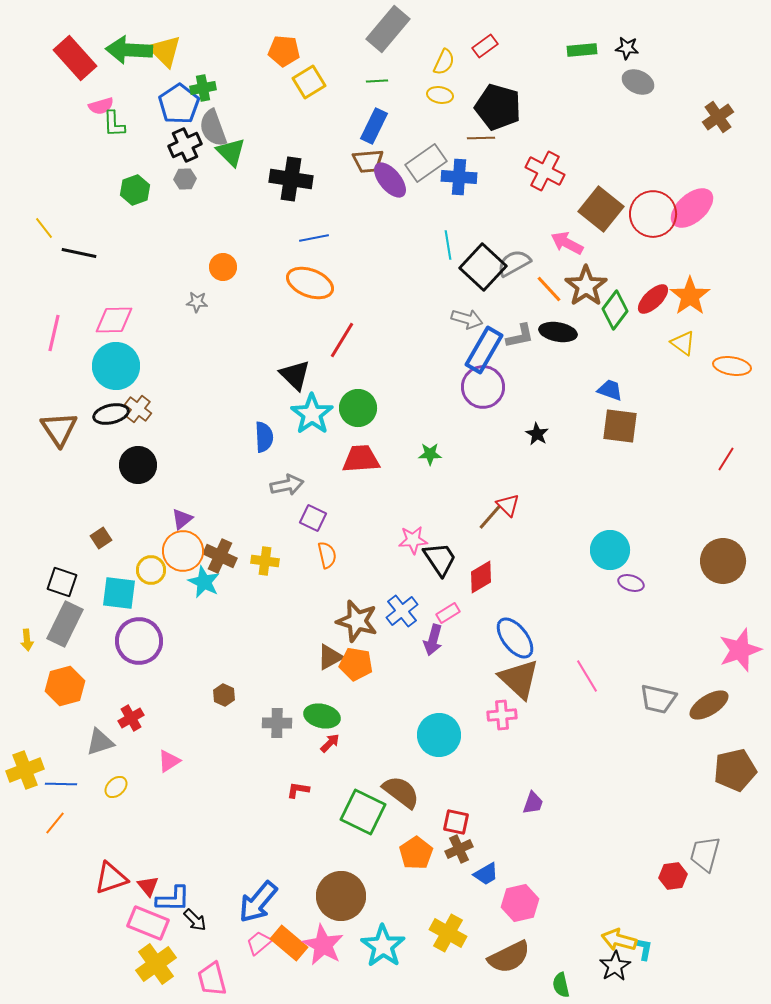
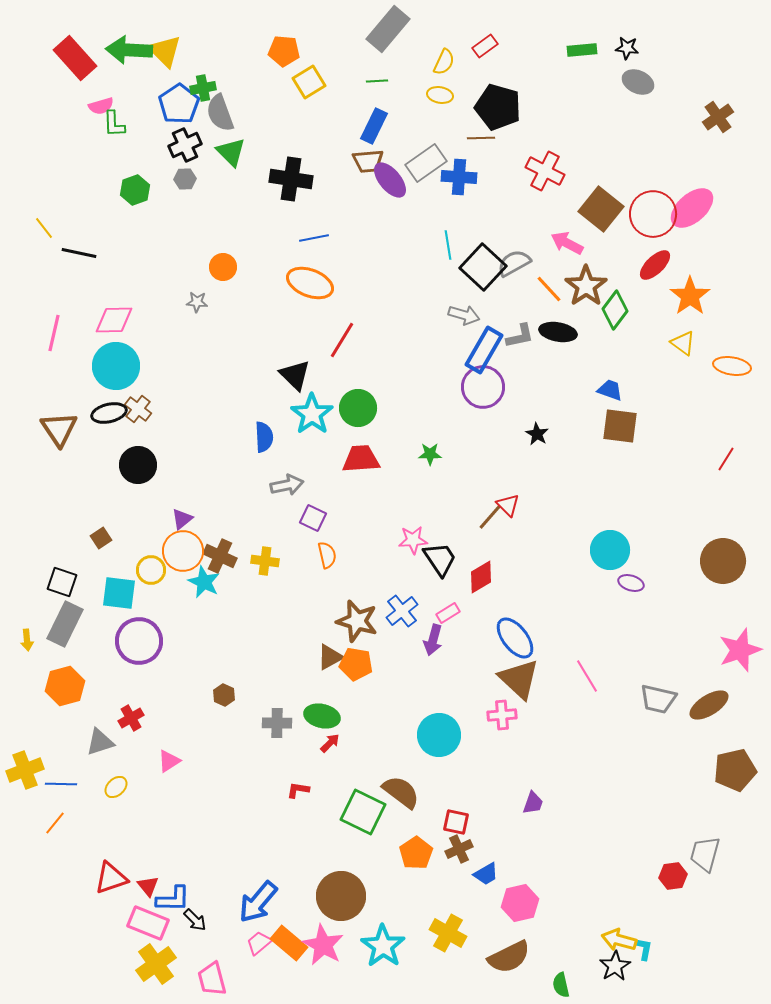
gray semicircle at (213, 128): moved 7 px right, 15 px up
red ellipse at (653, 299): moved 2 px right, 34 px up
gray arrow at (467, 319): moved 3 px left, 4 px up
black ellipse at (111, 414): moved 2 px left, 1 px up
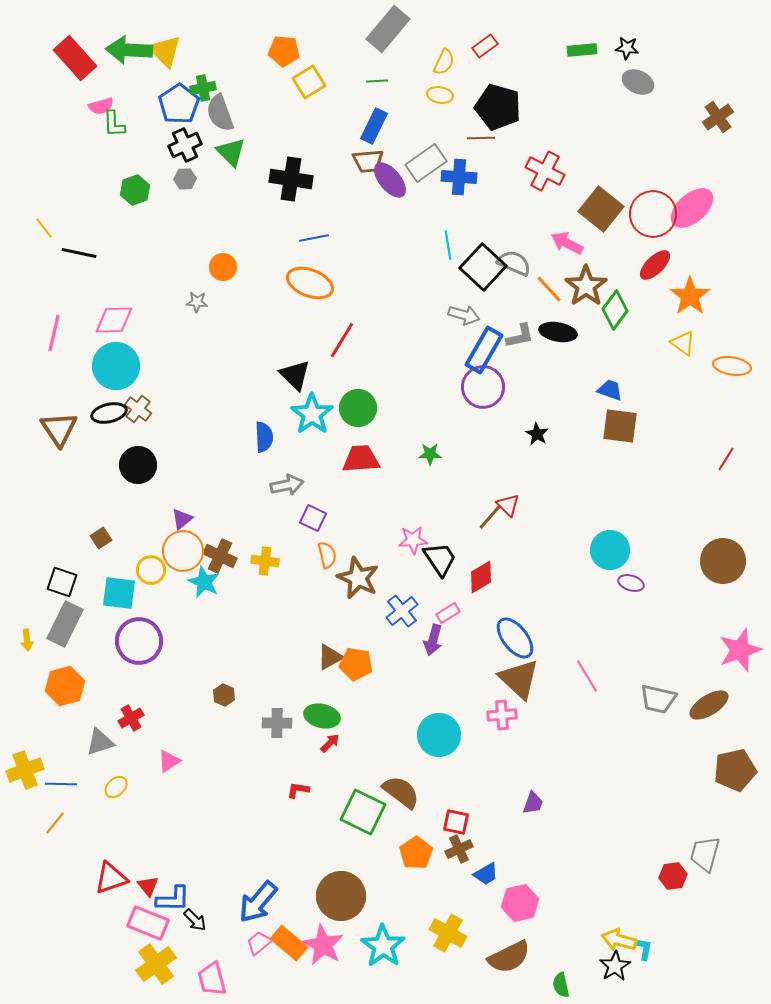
gray semicircle at (514, 263): rotated 52 degrees clockwise
brown star at (357, 621): moved 1 px right, 43 px up; rotated 9 degrees clockwise
